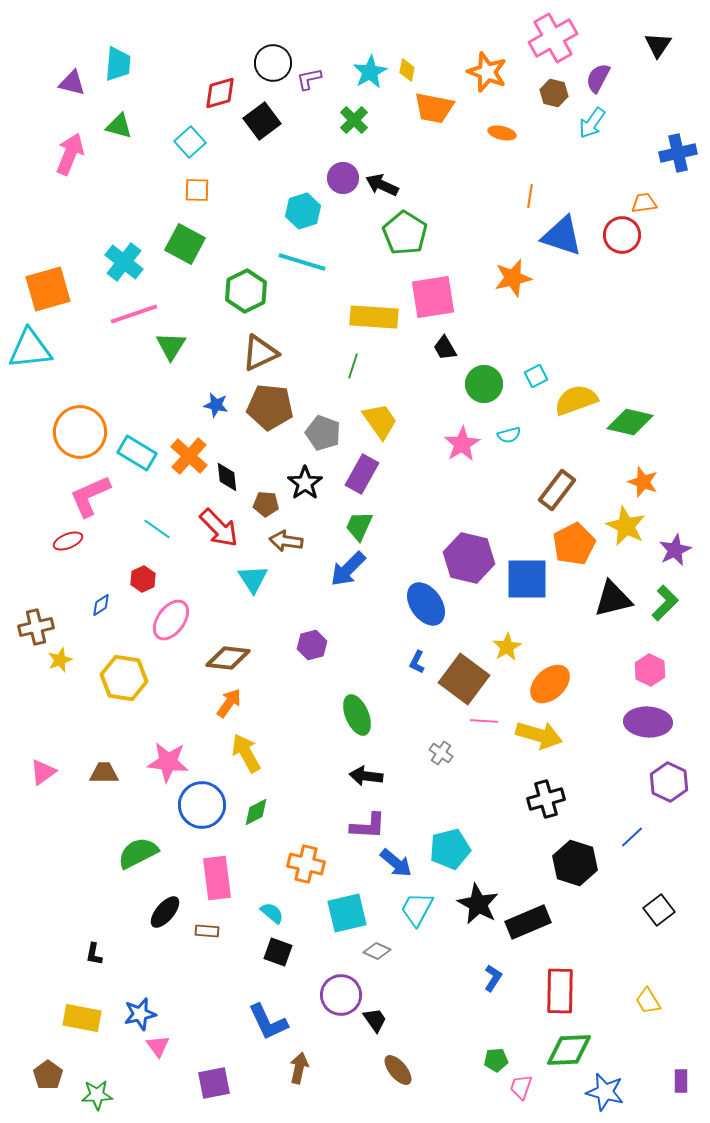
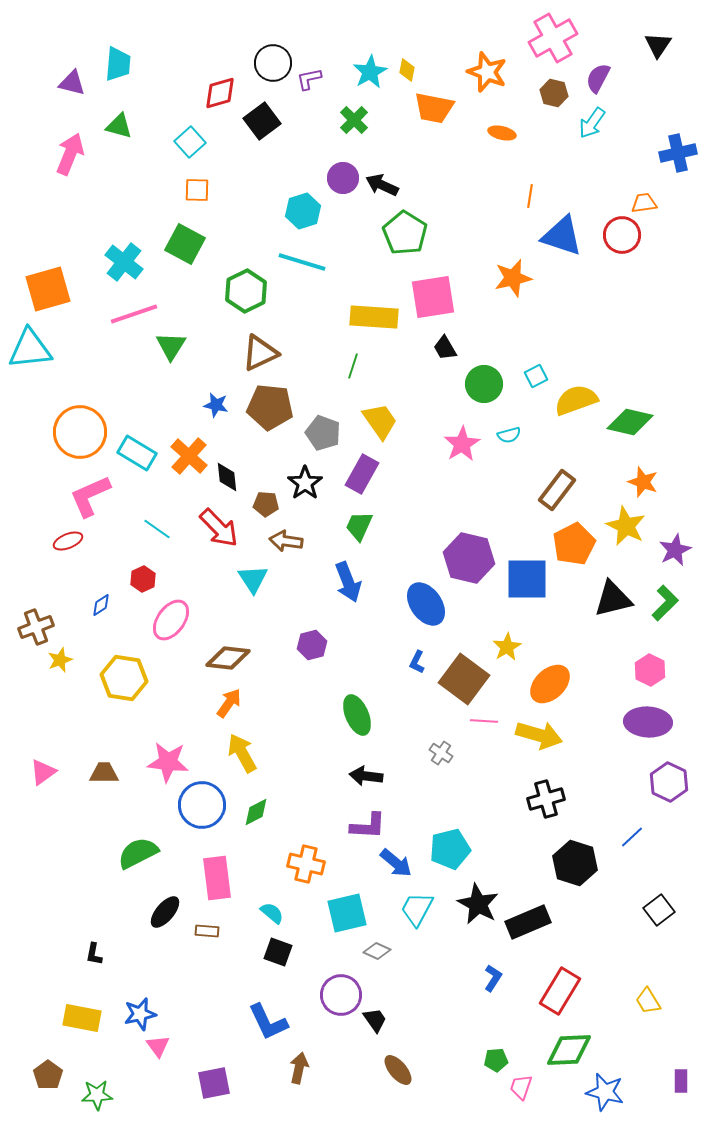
blue arrow at (348, 569): moved 13 px down; rotated 66 degrees counterclockwise
brown cross at (36, 627): rotated 8 degrees counterclockwise
yellow arrow at (246, 753): moved 4 px left
red rectangle at (560, 991): rotated 30 degrees clockwise
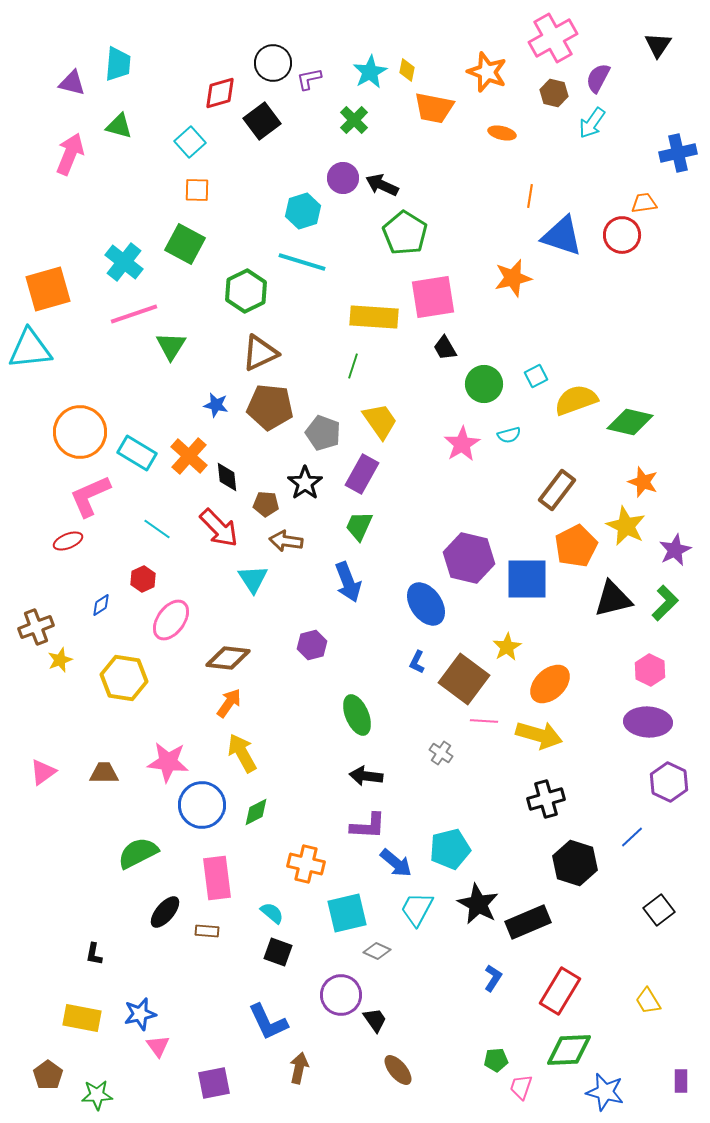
orange pentagon at (574, 544): moved 2 px right, 2 px down
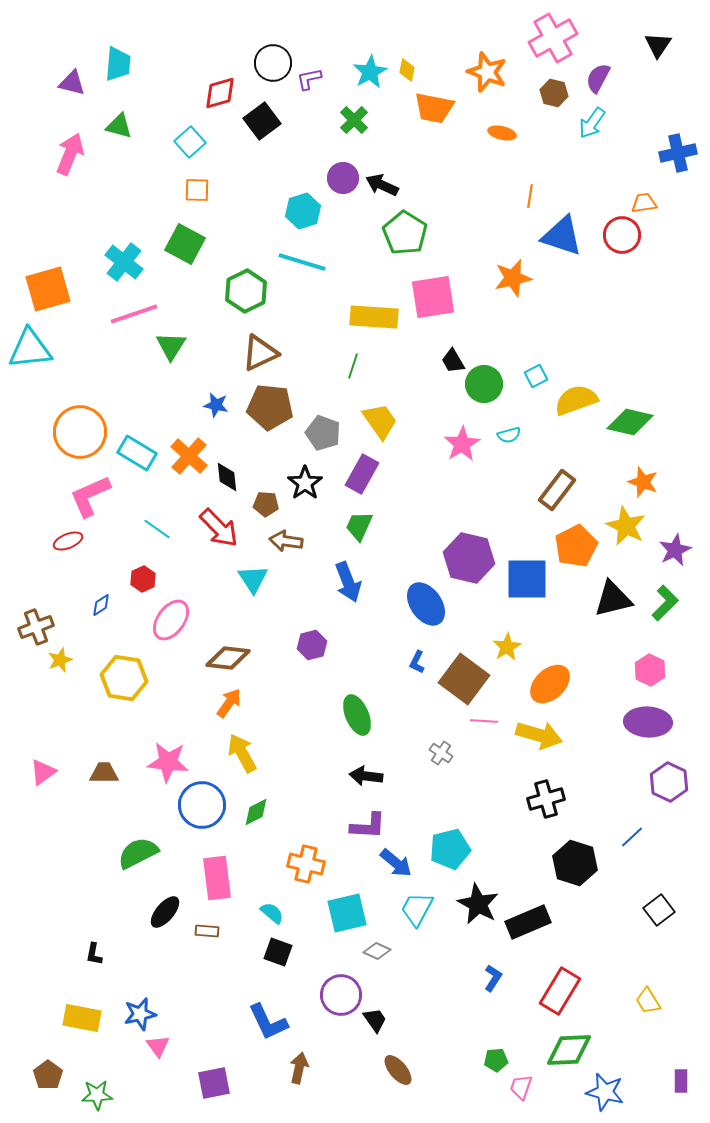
black trapezoid at (445, 348): moved 8 px right, 13 px down
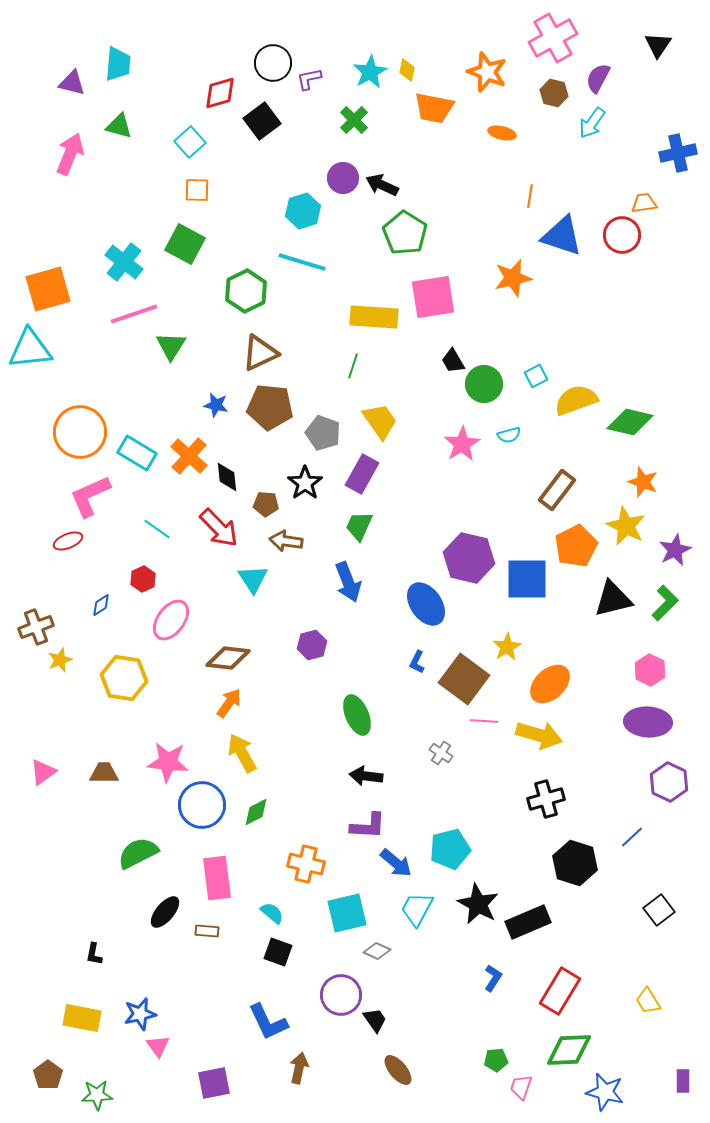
purple rectangle at (681, 1081): moved 2 px right
